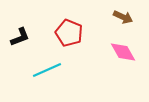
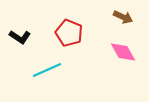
black L-shape: rotated 55 degrees clockwise
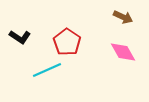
red pentagon: moved 2 px left, 9 px down; rotated 12 degrees clockwise
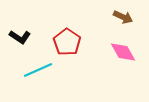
cyan line: moved 9 px left
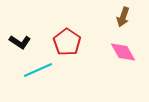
brown arrow: rotated 84 degrees clockwise
black L-shape: moved 5 px down
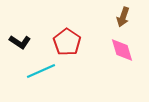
pink diamond: moved 1 px left, 2 px up; rotated 12 degrees clockwise
cyan line: moved 3 px right, 1 px down
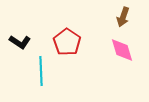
cyan line: rotated 68 degrees counterclockwise
